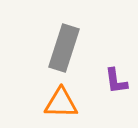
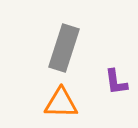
purple L-shape: moved 1 px down
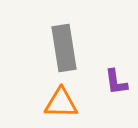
gray rectangle: rotated 27 degrees counterclockwise
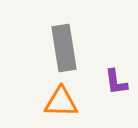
orange triangle: moved 1 px up
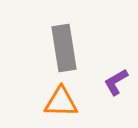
purple L-shape: rotated 68 degrees clockwise
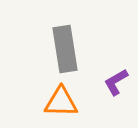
gray rectangle: moved 1 px right, 1 px down
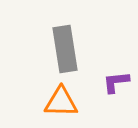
purple L-shape: rotated 24 degrees clockwise
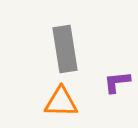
purple L-shape: moved 1 px right
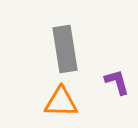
purple L-shape: rotated 80 degrees clockwise
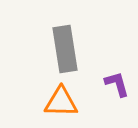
purple L-shape: moved 2 px down
